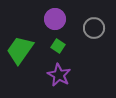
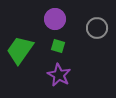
gray circle: moved 3 px right
green square: rotated 16 degrees counterclockwise
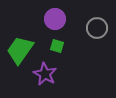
green square: moved 1 px left
purple star: moved 14 px left, 1 px up
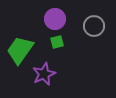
gray circle: moved 3 px left, 2 px up
green square: moved 4 px up; rotated 32 degrees counterclockwise
purple star: moved 1 px left; rotated 20 degrees clockwise
